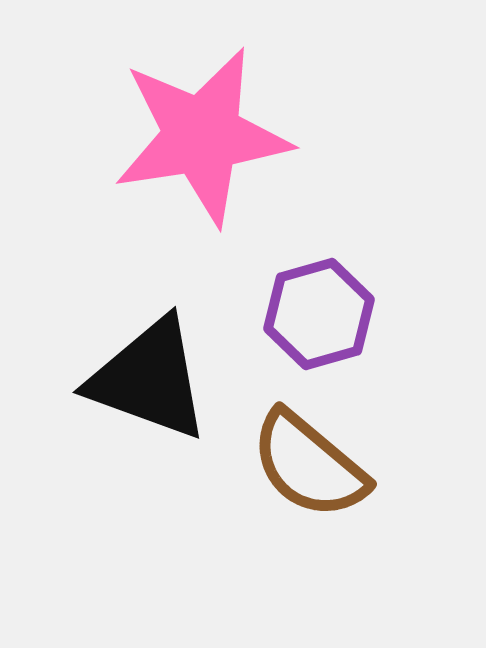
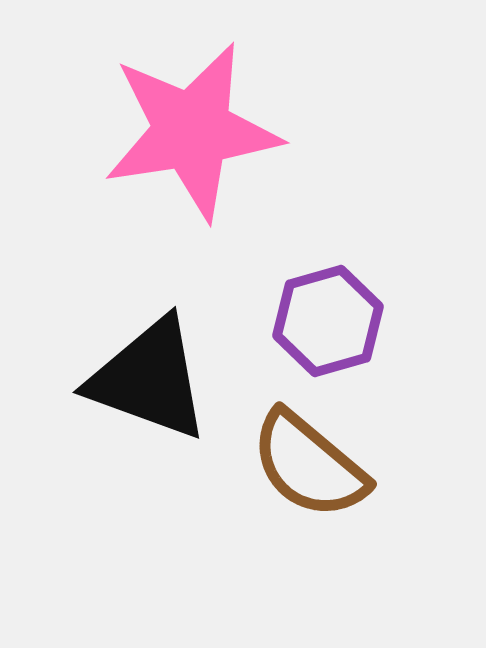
pink star: moved 10 px left, 5 px up
purple hexagon: moved 9 px right, 7 px down
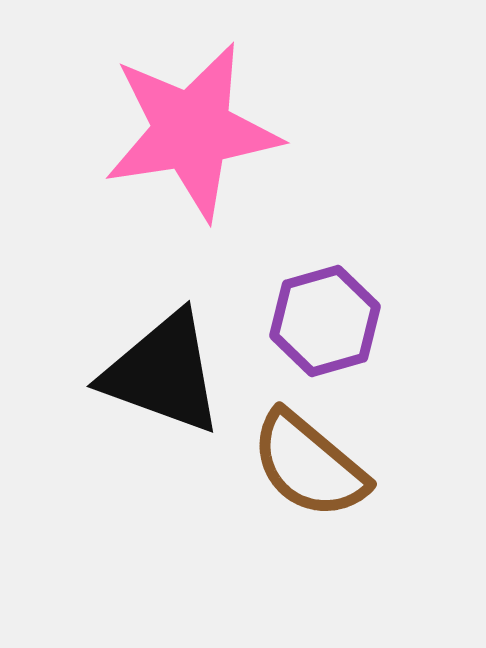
purple hexagon: moved 3 px left
black triangle: moved 14 px right, 6 px up
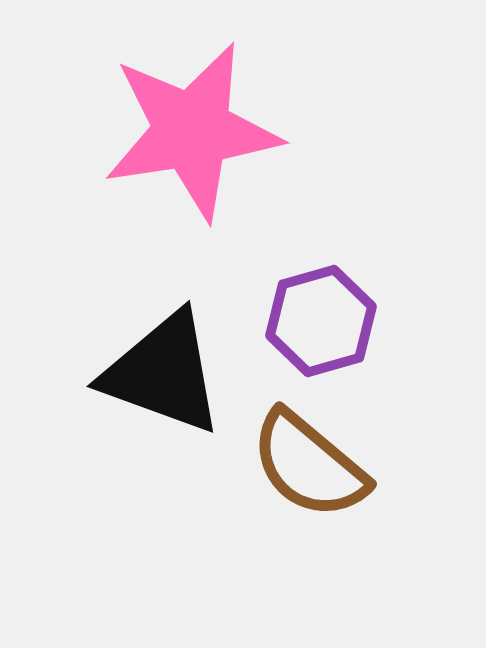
purple hexagon: moved 4 px left
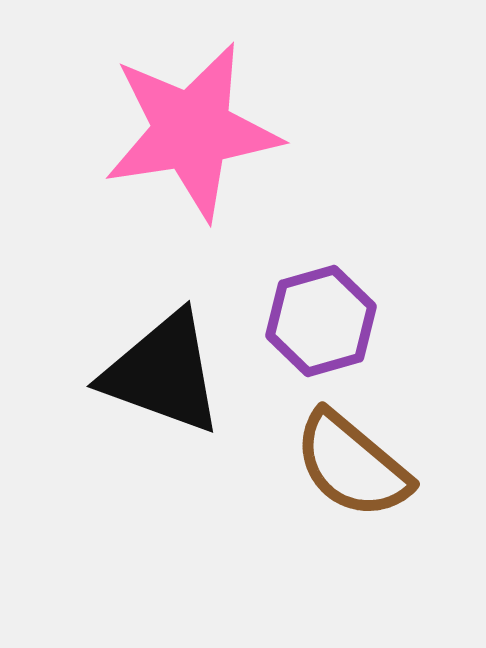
brown semicircle: moved 43 px right
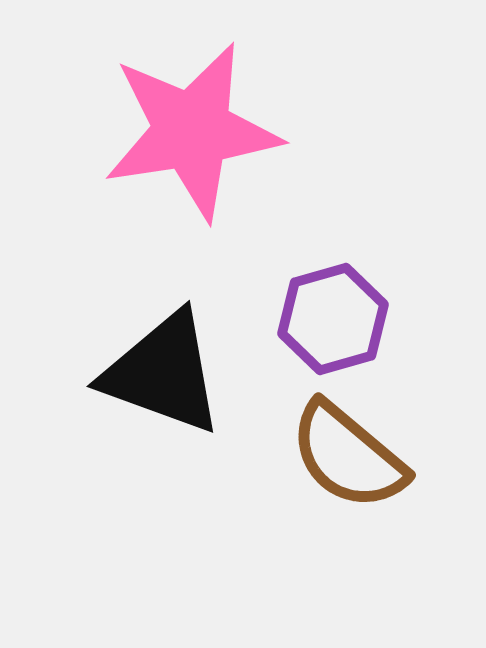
purple hexagon: moved 12 px right, 2 px up
brown semicircle: moved 4 px left, 9 px up
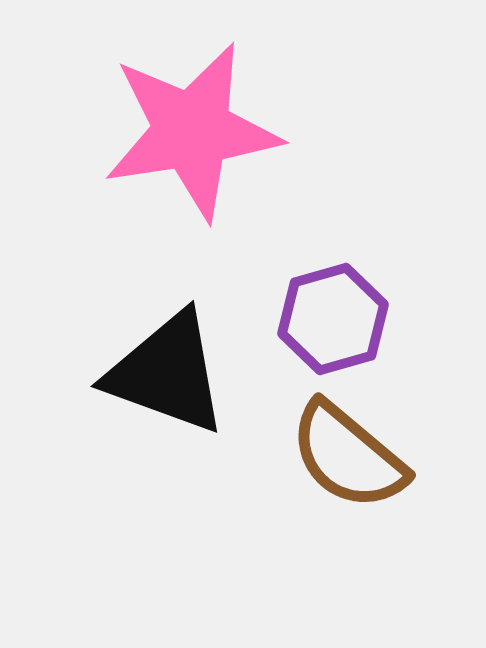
black triangle: moved 4 px right
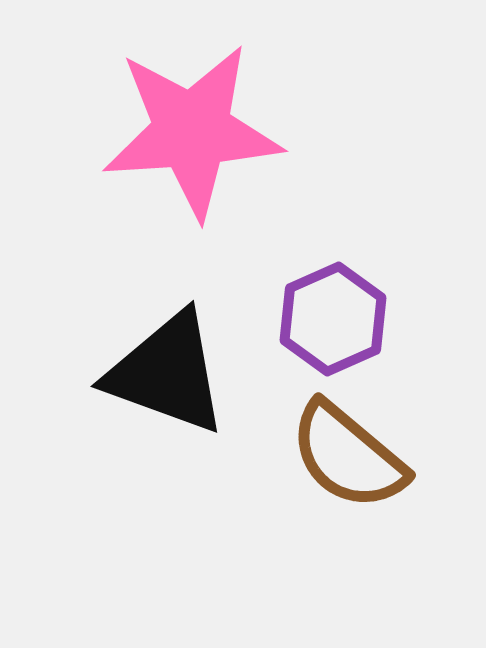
pink star: rotated 5 degrees clockwise
purple hexagon: rotated 8 degrees counterclockwise
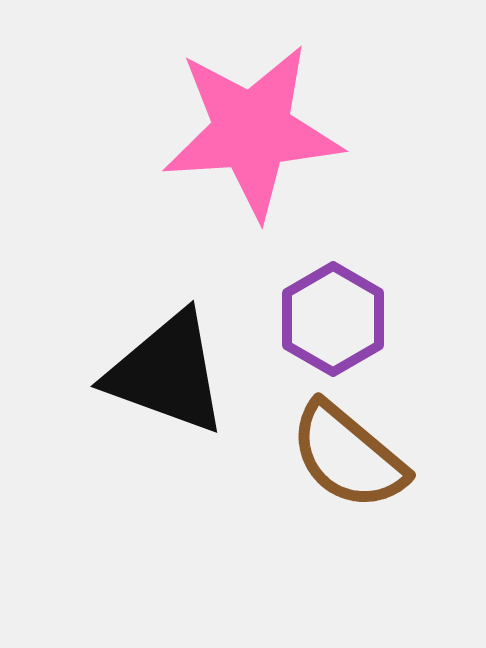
pink star: moved 60 px right
purple hexagon: rotated 6 degrees counterclockwise
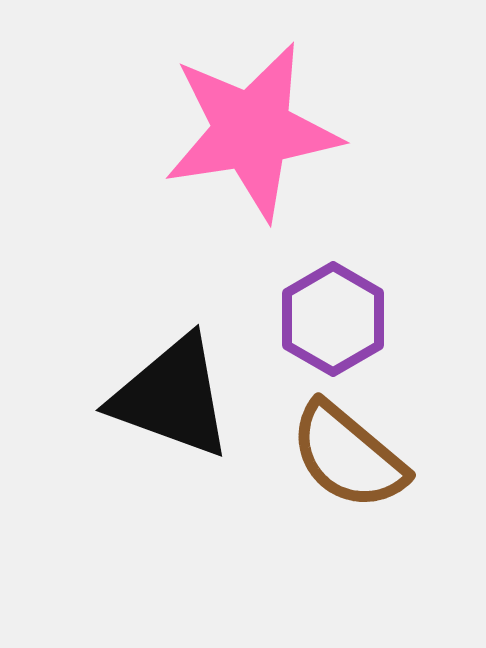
pink star: rotated 5 degrees counterclockwise
black triangle: moved 5 px right, 24 px down
